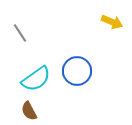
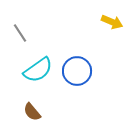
cyan semicircle: moved 2 px right, 9 px up
brown semicircle: moved 3 px right, 1 px down; rotated 12 degrees counterclockwise
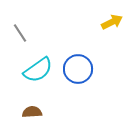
yellow arrow: rotated 50 degrees counterclockwise
blue circle: moved 1 px right, 2 px up
brown semicircle: rotated 126 degrees clockwise
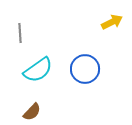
gray line: rotated 30 degrees clockwise
blue circle: moved 7 px right
brown semicircle: rotated 138 degrees clockwise
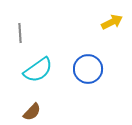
blue circle: moved 3 px right
